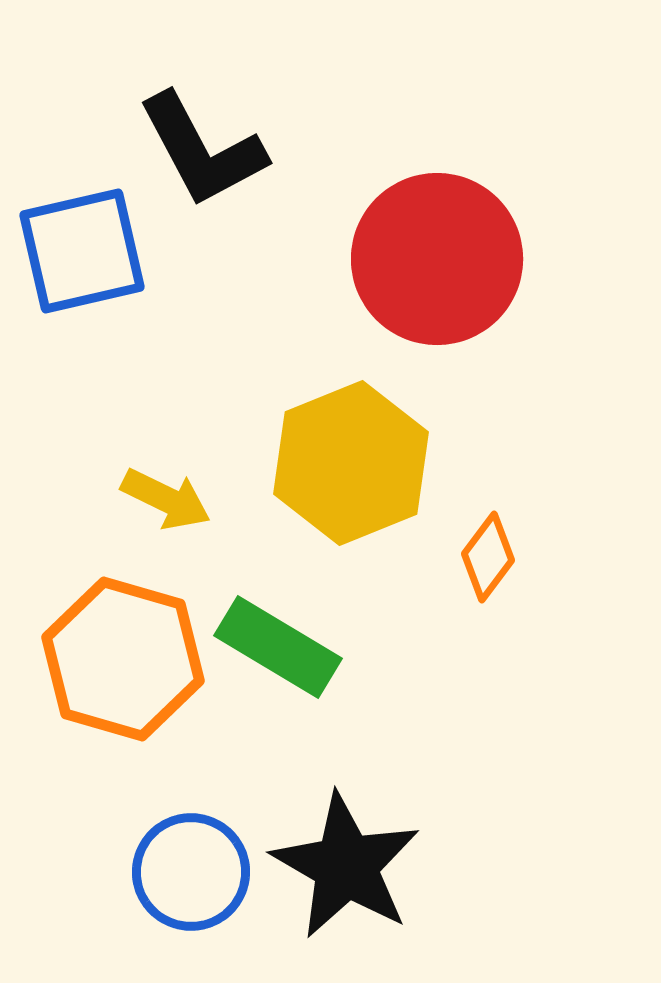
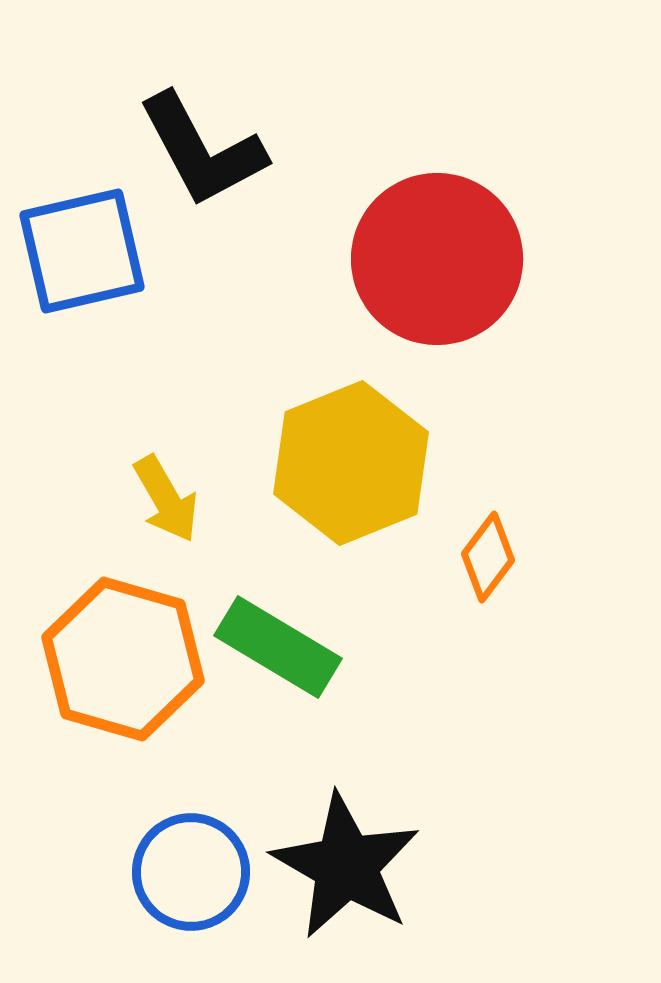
yellow arrow: rotated 34 degrees clockwise
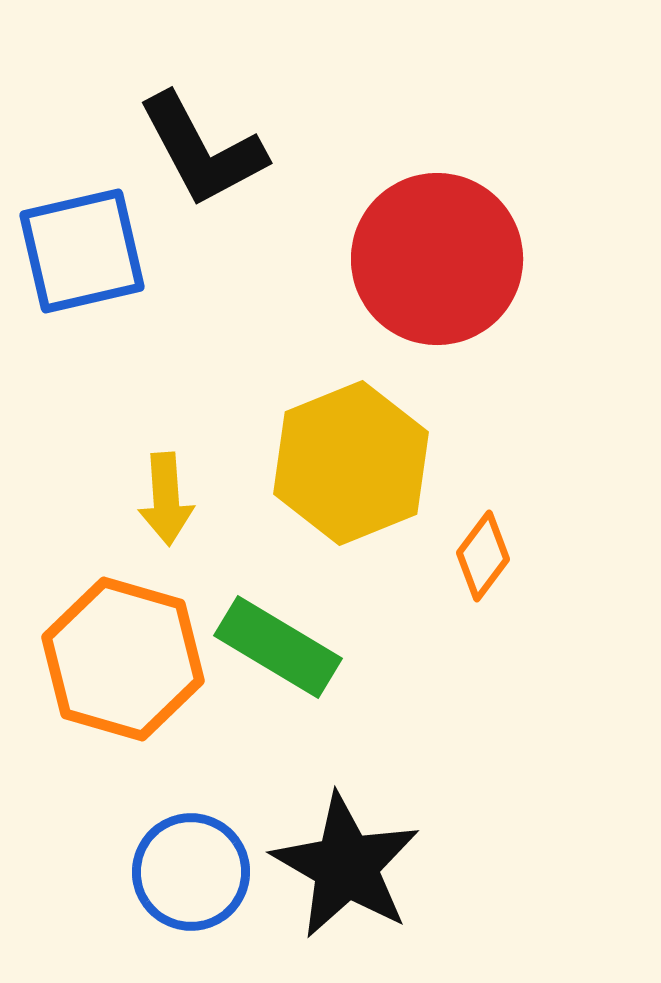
yellow arrow: rotated 26 degrees clockwise
orange diamond: moved 5 px left, 1 px up
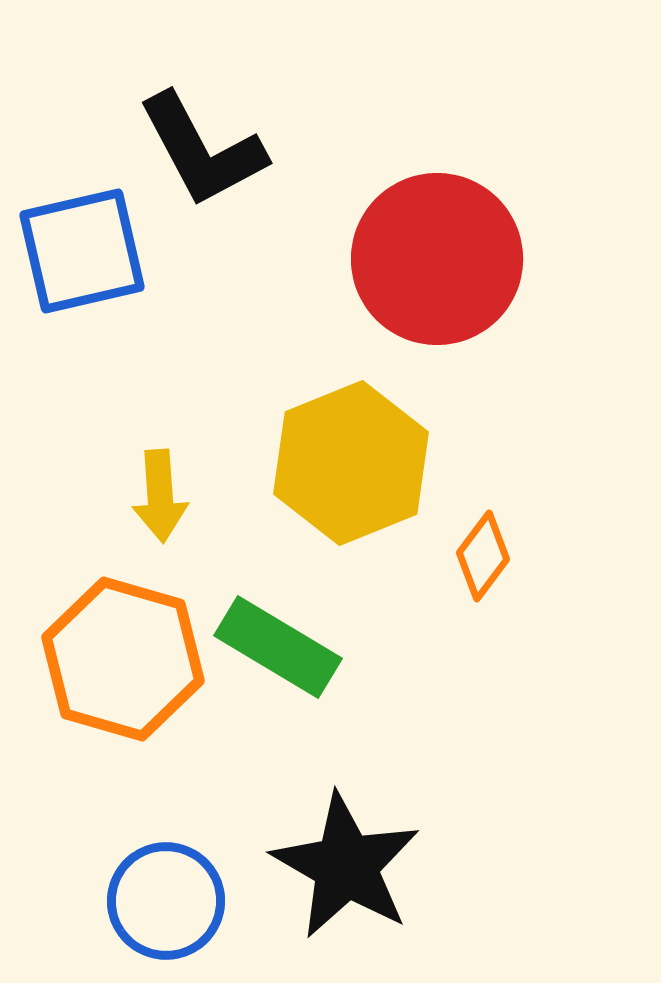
yellow arrow: moved 6 px left, 3 px up
blue circle: moved 25 px left, 29 px down
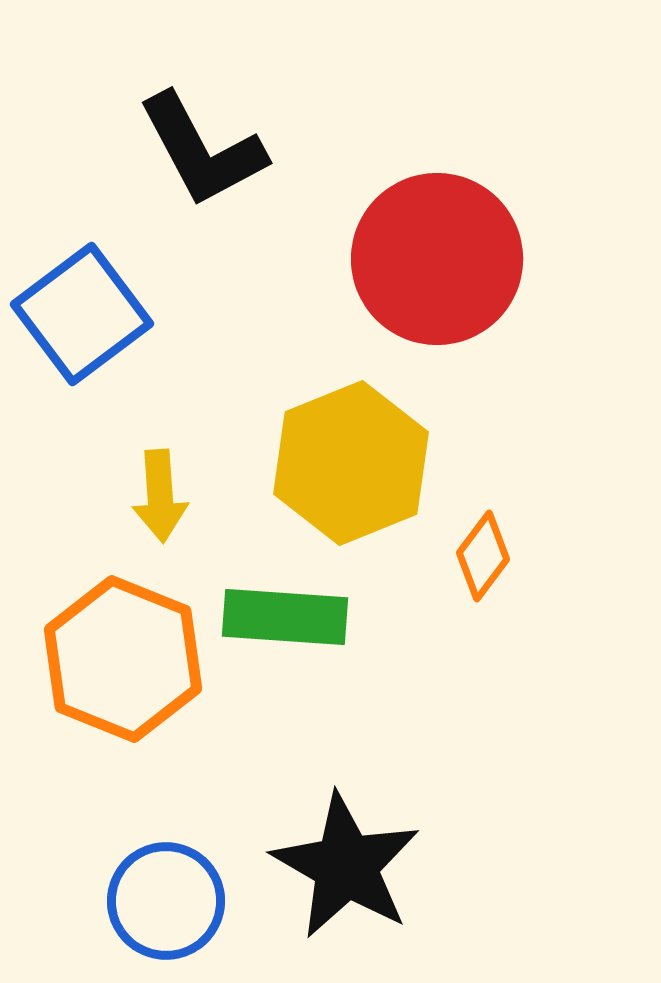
blue square: moved 63 px down; rotated 24 degrees counterclockwise
green rectangle: moved 7 px right, 30 px up; rotated 27 degrees counterclockwise
orange hexagon: rotated 6 degrees clockwise
